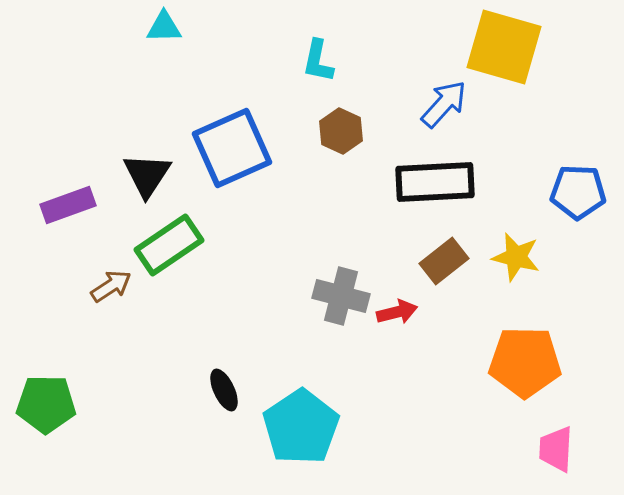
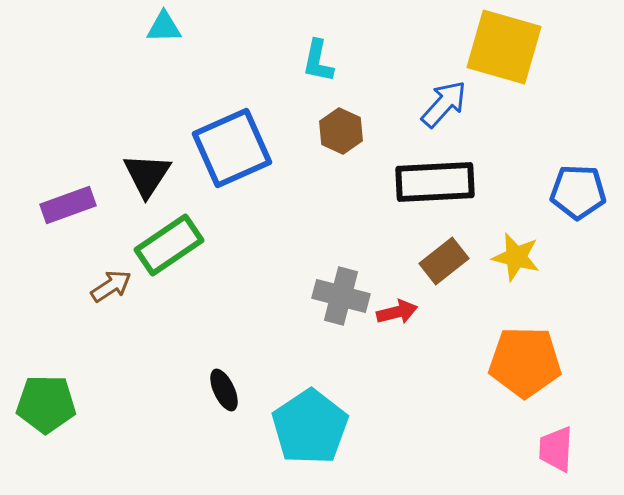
cyan pentagon: moved 9 px right
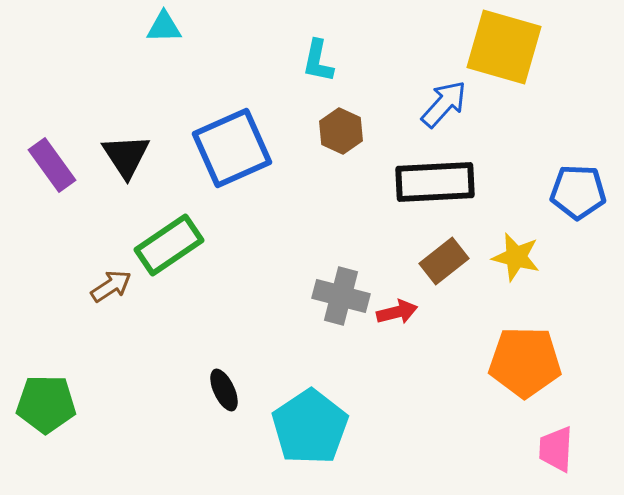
black triangle: moved 21 px left, 19 px up; rotated 6 degrees counterclockwise
purple rectangle: moved 16 px left, 40 px up; rotated 74 degrees clockwise
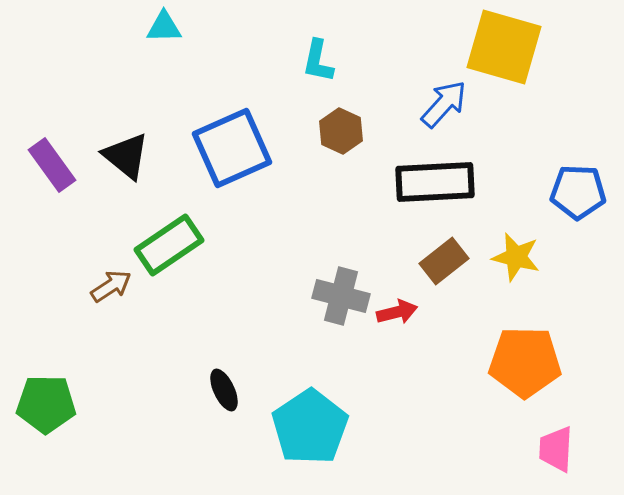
black triangle: rotated 18 degrees counterclockwise
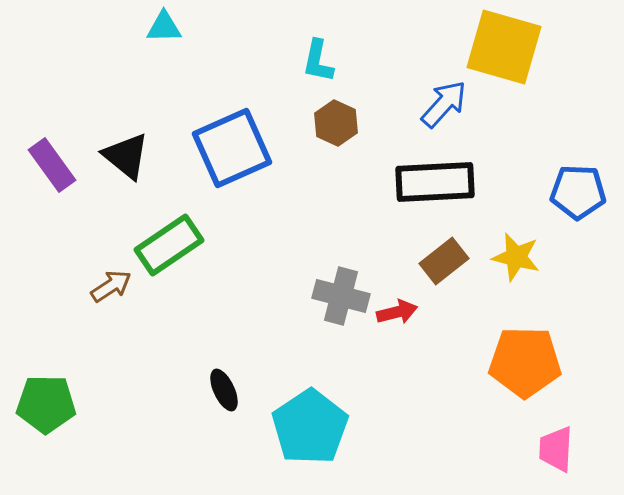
brown hexagon: moved 5 px left, 8 px up
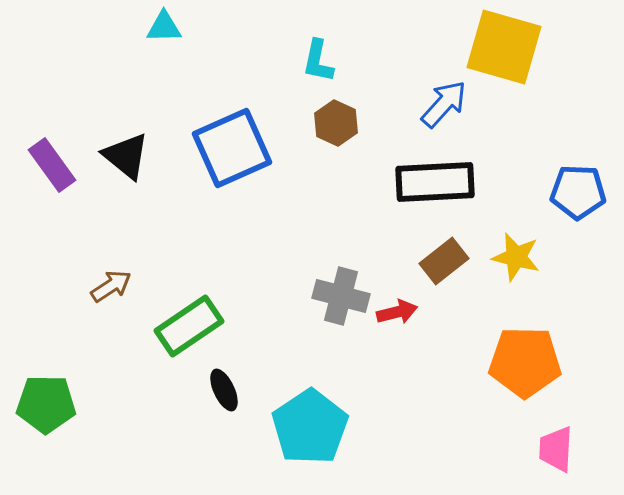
green rectangle: moved 20 px right, 81 px down
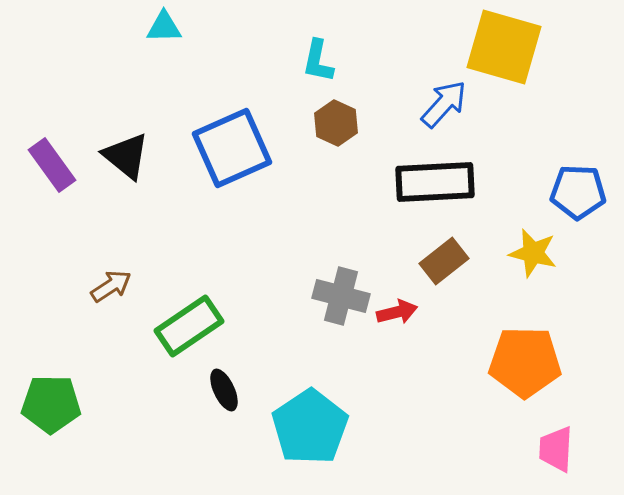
yellow star: moved 17 px right, 4 px up
green pentagon: moved 5 px right
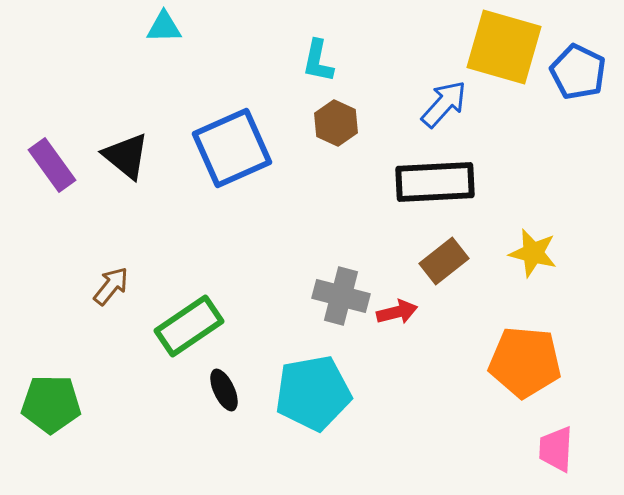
blue pentagon: moved 120 px up; rotated 24 degrees clockwise
brown arrow: rotated 18 degrees counterclockwise
orange pentagon: rotated 4 degrees clockwise
cyan pentagon: moved 3 px right, 34 px up; rotated 24 degrees clockwise
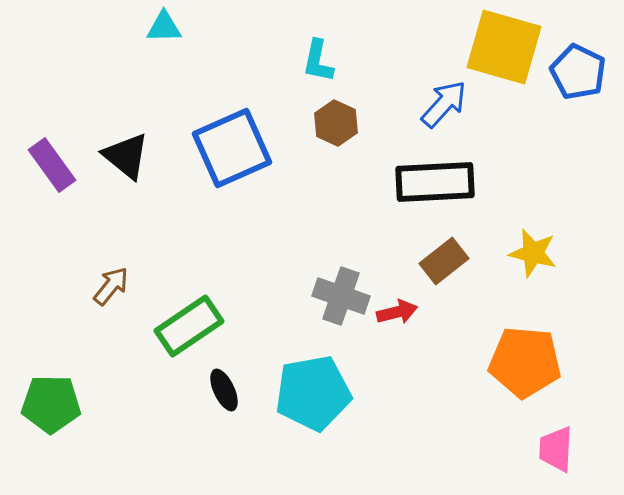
gray cross: rotated 4 degrees clockwise
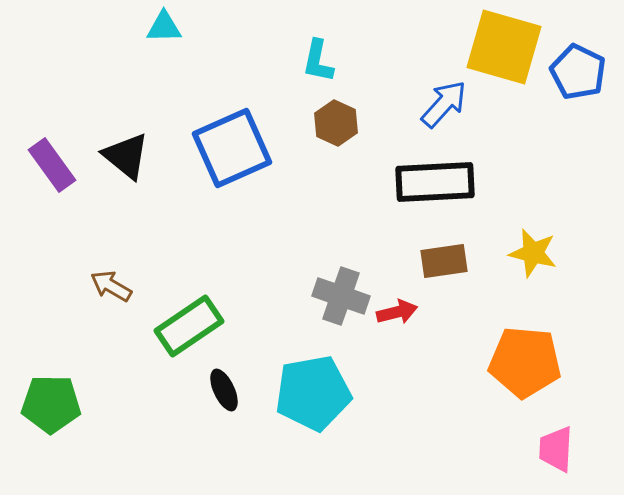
brown rectangle: rotated 30 degrees clockwise
brown arrow: rotated 99 degrees counterclockwise
